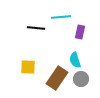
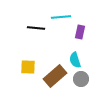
brown rectangle: moved 2 px left, 2 px up; rotated 15 degrees clockwise
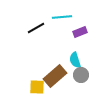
cyan line: moved 1 px right
black line: rotated 36 degrees counterclockwise
purple rectangle: rotated 56 degrees clockwise
yellow square: moved 9 px right, 20 px down
gray circle: moved 4 px up
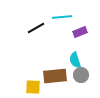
brown rectangle: rotated 35 degrees clockwise
yellow square: moved 4 px left
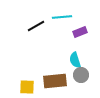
black line: moved 2 px up
brown rectangle: moved 5 px down
yellow square: moved 6 px left
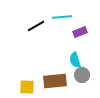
gray circle: moved 1 px right
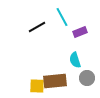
cyan line: rotated 66 degrees clockwise
black line: moved 1 px right, 1 px down
gray circle: moved 5 px right, 3 px down
yellow square: moved 10 px right, 1 px up
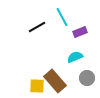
cyan semicircle: moved 3 px up; rotated 84 degrees clockwise
brown rectangle: rotated 55 degrees clockwise
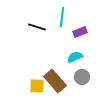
cyan line: rotated 36 degrees clockwise
black line: rotated 48 degrees clockwise
gray circle: moved 5 px left, 1 px up
